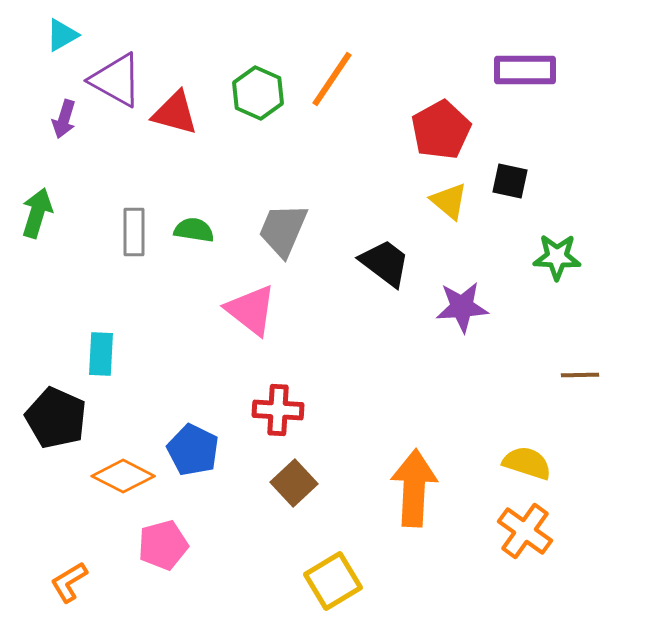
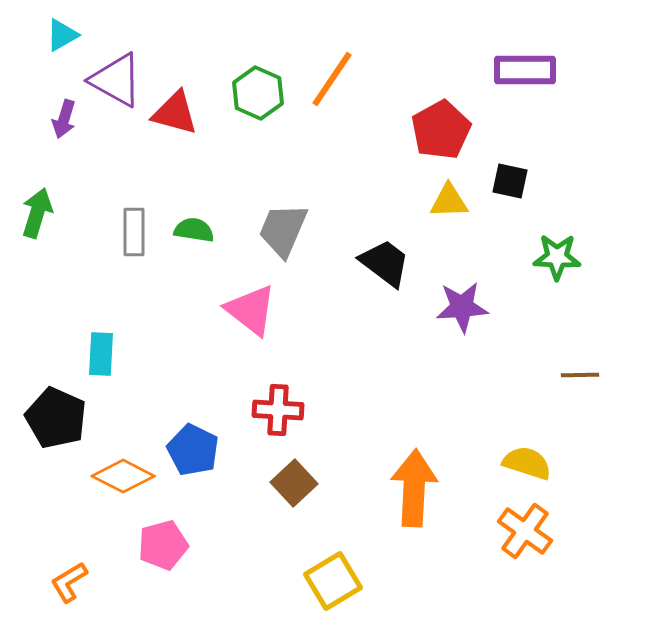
yellow triangle: rotated 42 degrees counterclockwise
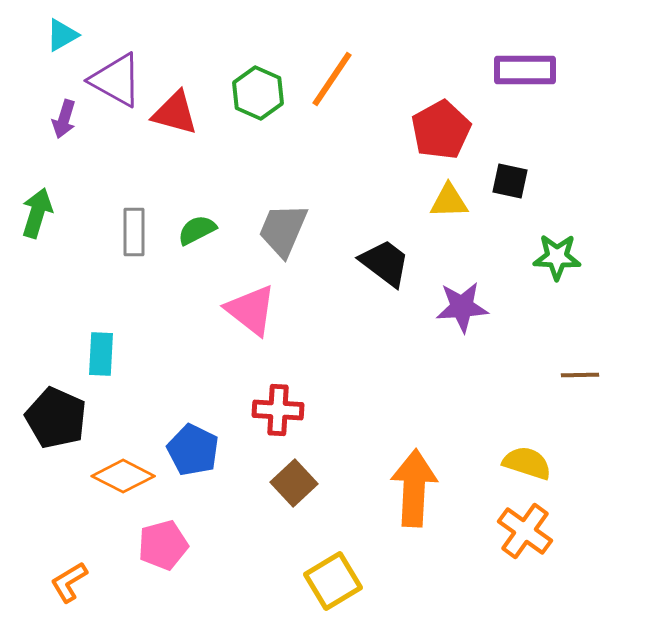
green semicircle: moved 3 px right; rotated 36 degrees counterclockwise
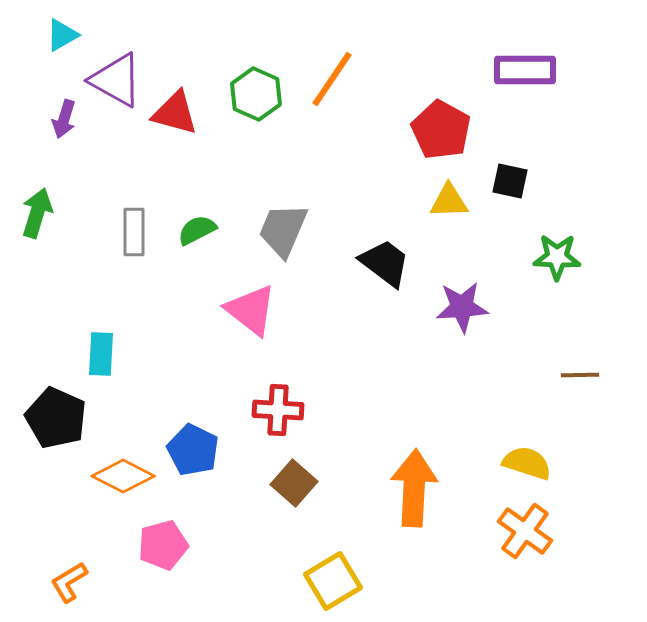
green hexagon: moved 2 px left, 1 px down
red pentagon: rotated 14 degrees counterclockwise
brown square: rotated 6 degrees counterclockwise
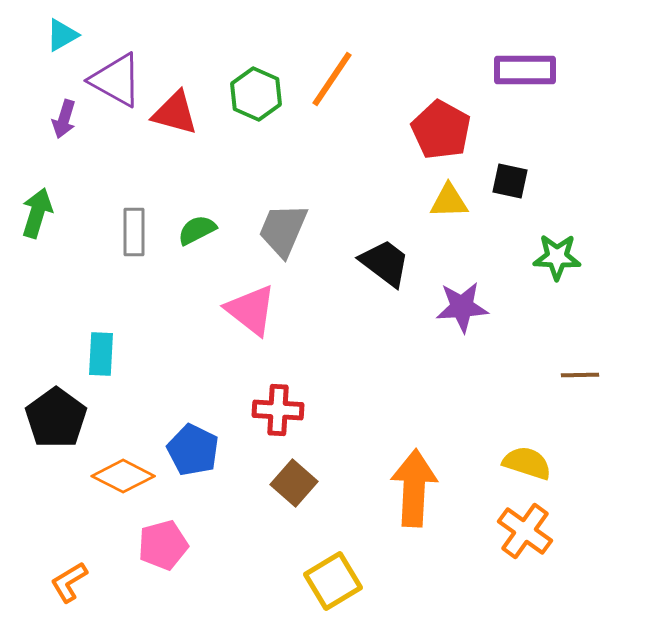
black pentagon: rotated 12 degrees clockwise
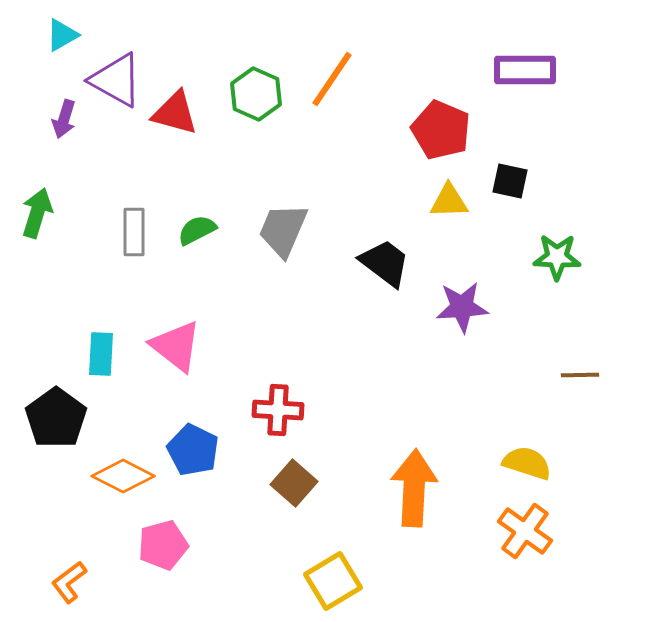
red pentagon: rotated 6 degrees counterclockwise
pink triangle: moved 75 px left, 36 px down
orange L-shape: rotated 6 degrees counterclockwise
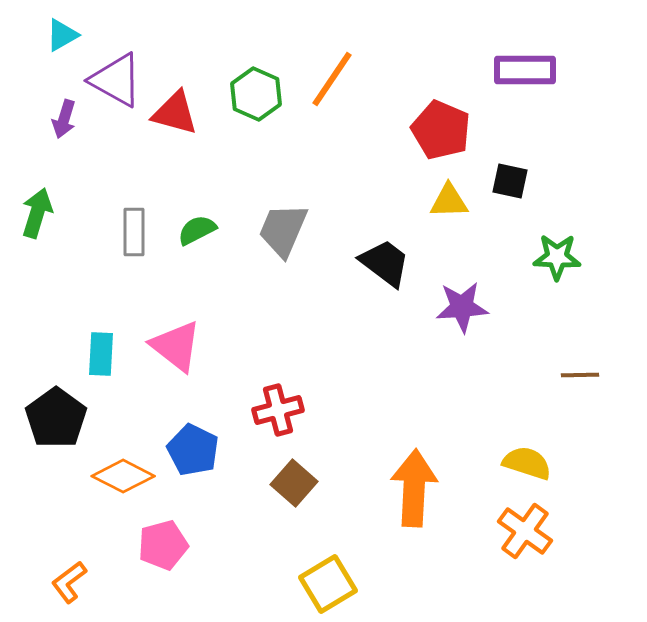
red cross: rotated 18 degrees counterclockwise
yellow square: moved 5 px left, 3 px down
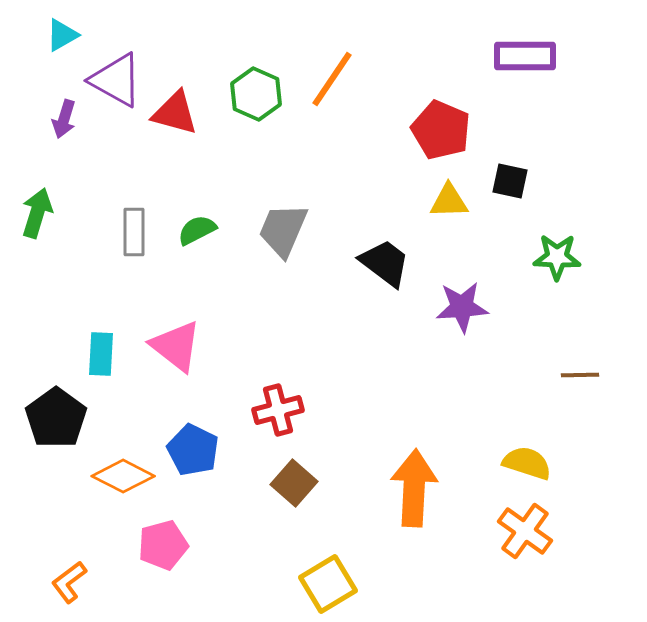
purple rectangle: moved 14 px up
